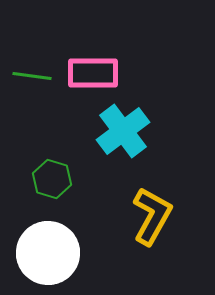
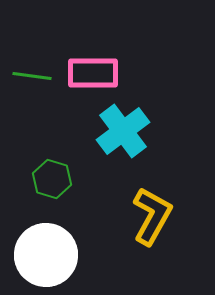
white circle: moved 2 px left, 2 px down
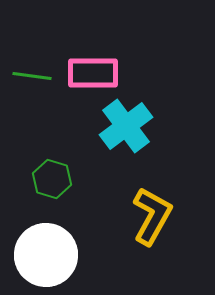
cyan cross: moved 3 px right, 5 px up
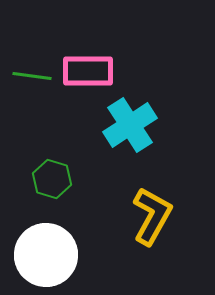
pink rectangle: moved 5 px left, 2 px up
cyan cross: moved 4 px right, 1 px up; rotated 4 degrees clockwise
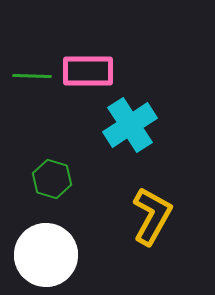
green line: rotated 6 degrees counterclockwise
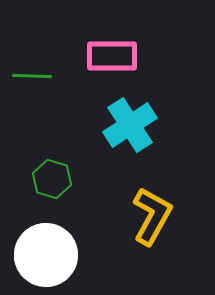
pink rectangle: moved 24 px right, 15 px up
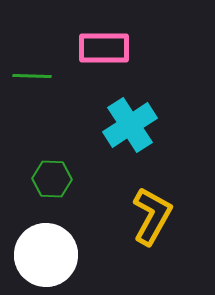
pink rectangle: moved 8 px left, 8 px up
green hexagon: rotated 15 degrees counterclockwise
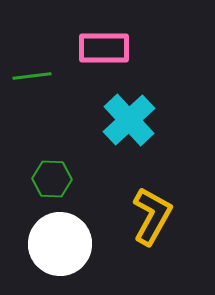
green line: rotated 9 degrees counterclockwise
cyan cross: moved 1 px left, 5 px up; rotated 10 degrees counterclockwise
white circle: moved 14 px right, 11 px up
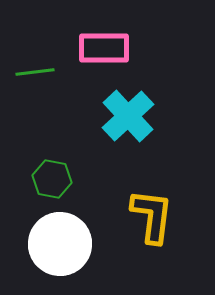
green line: moved 3 px right, 4 px up
cyan cross: moved 1 px left, 4 px up
green hexagon: rotated 9 degrees clockwise
yellow L-shape: rotated 22 degrees counterclockwise
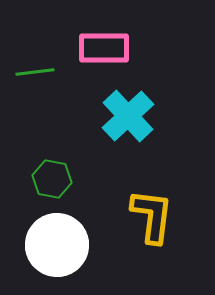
white circle: moved 3 px left, 1 px down
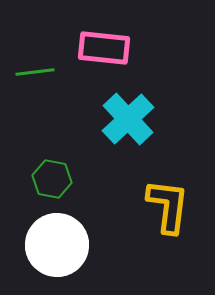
pink rectangle: rotated 6 degrees clockwise
cyan cross: moved 3 px down
yellow L-shape: moved 16 px right, 10 px up
